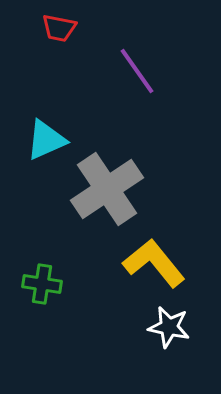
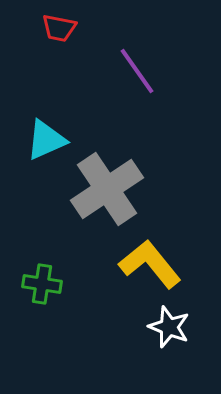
yellow L-shape: moved 4 px left, 1 px down
white star: rotated 9 degrees clockwise
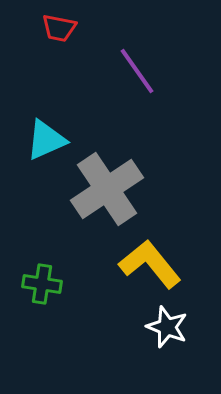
white star: moved 2 px left
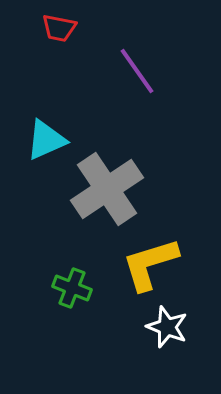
yellow L-shape: rotated 68 degrees counterclockwise
green cross: moved 30 px right, 4 px down; rotated 12 degrees clockwise
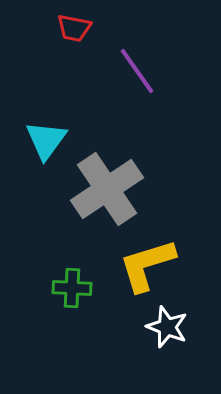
red trapezoid: moved 15 px right
cyan triangle: rotated 30 degrees counterclockwise
yellow L-shape: moved 3 px left, 1 px down
green cross: rotated 18 degrees counterclockwise
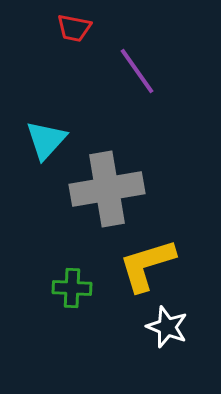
cyan triangle: rotated 6 degrees clockwise
gray cross: rotated 24 degrees clockwise
